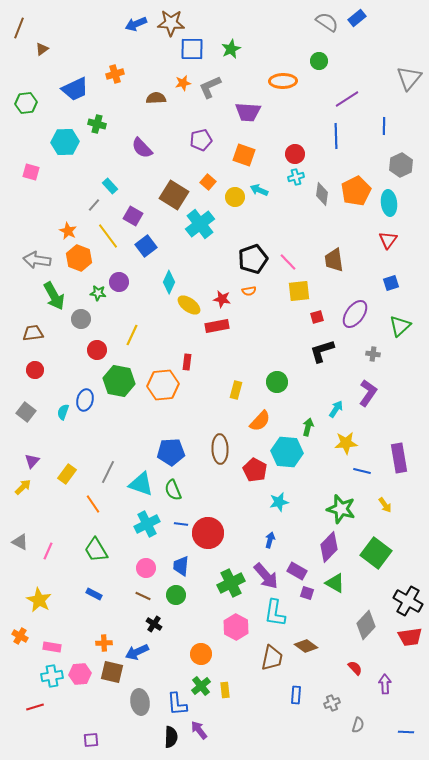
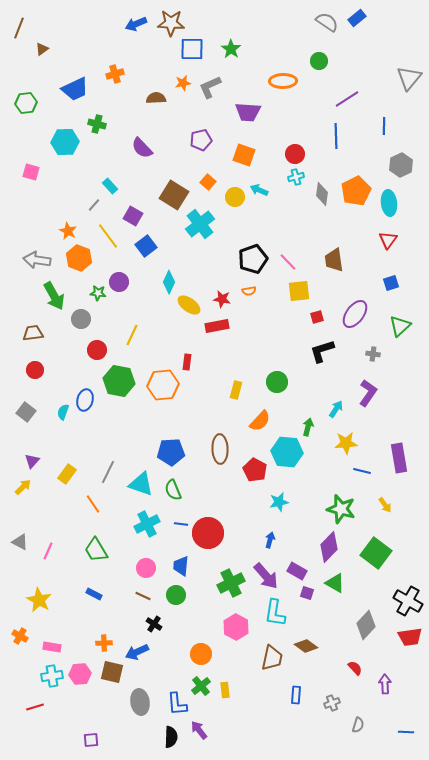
green star at (231, 49): rotated 12 degrees counterclockwise
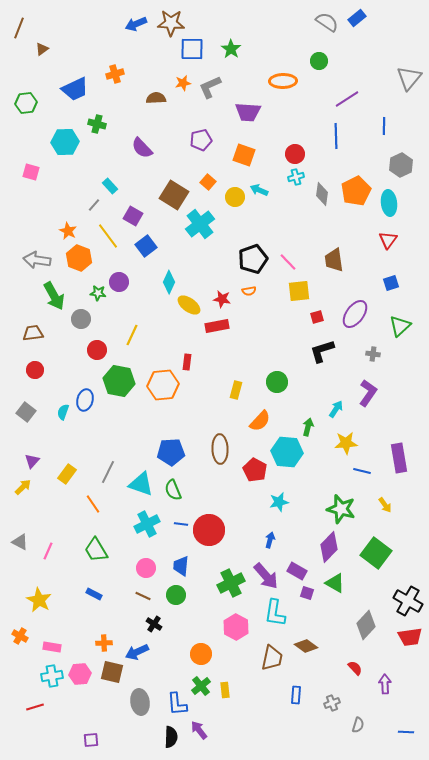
red circle at (208, 533): moved 1 px right, 3 px up
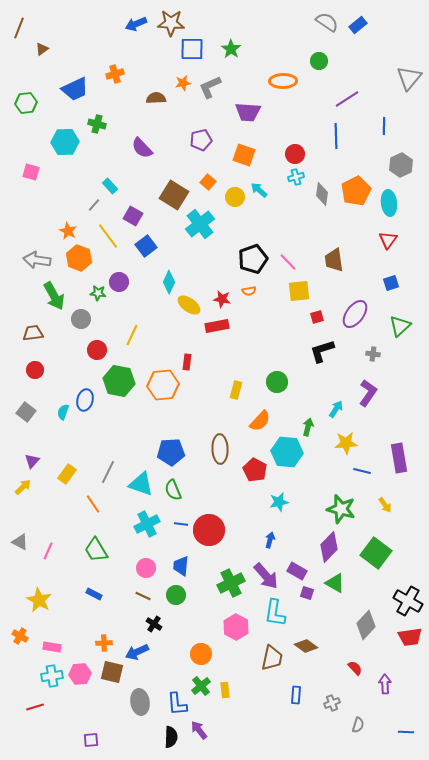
blue rectangle at (357, 18): moved 1 px right, 7 px down
cyan arrow at (259, 190): rotated 18 degrees clockwise
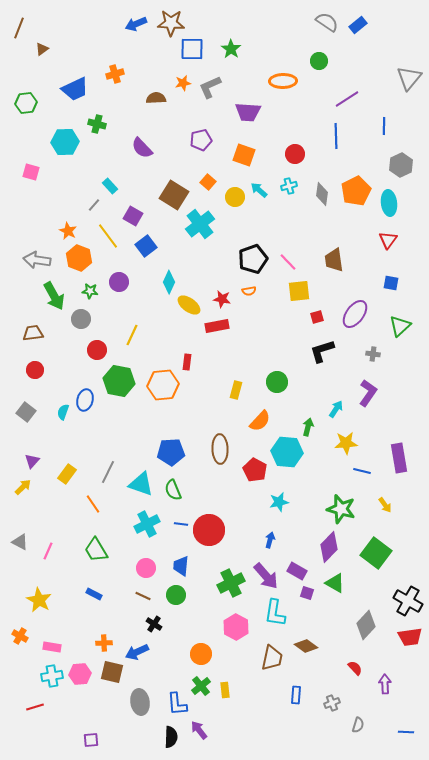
cyan cross at (296, 177): moved 7 px left, 9 px down
blue square at (391, 283): rotated 28 degrees clockwise
green star at (98, 293): moved 8 px left, 2 px up
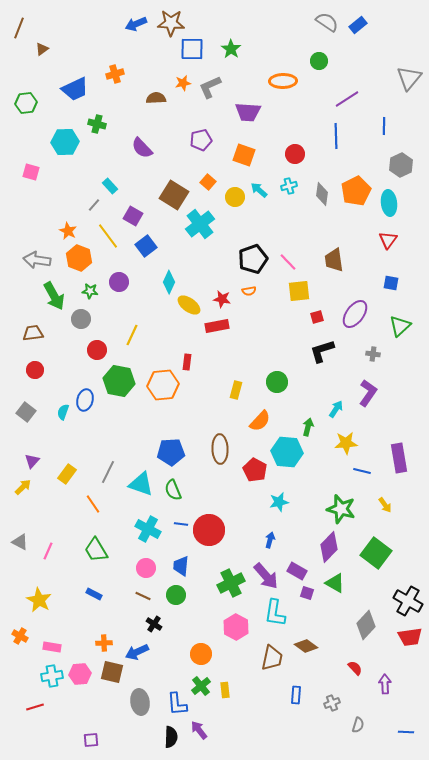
cyan cross at (147, 524): moved 1 px right, 5 px down; rotated 35 degrees counterclockwise
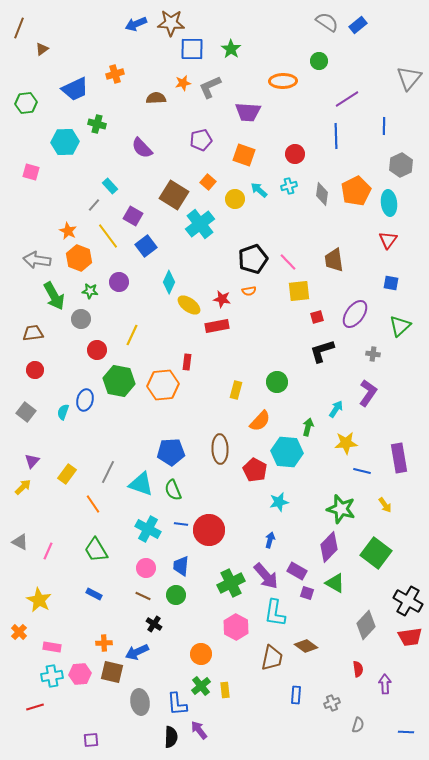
yellow circle at (235, 197): moved 2 px down
orange cross at (20, 636): moved 1 px left, 4 px up; rotated 14 degrees clockwise
red semicircle at (355, 668): moved 3 px right, 1 px down; rotated 35 degrees clockwise
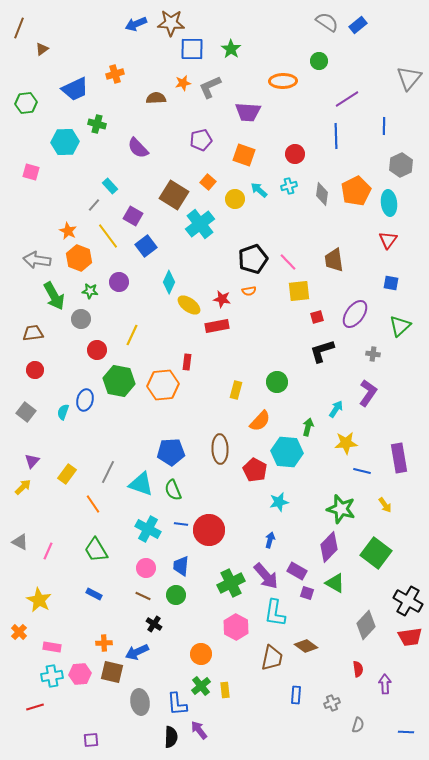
purple semicircle at (142, 148): moved 4 px left
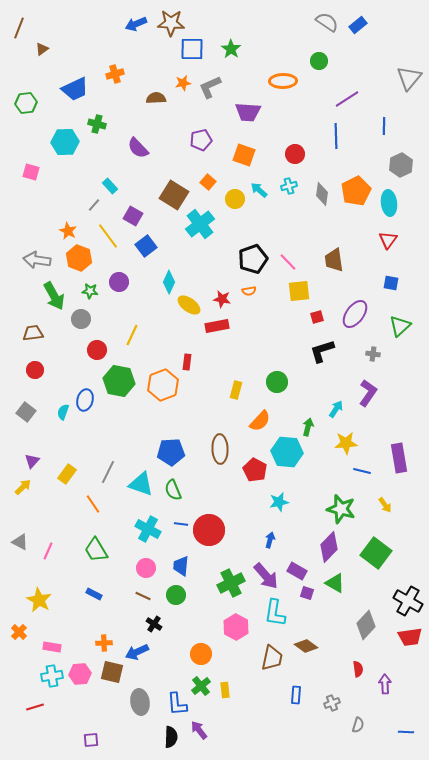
orange hexagon at (163, 385): rotated 16 degrees counterclockwise
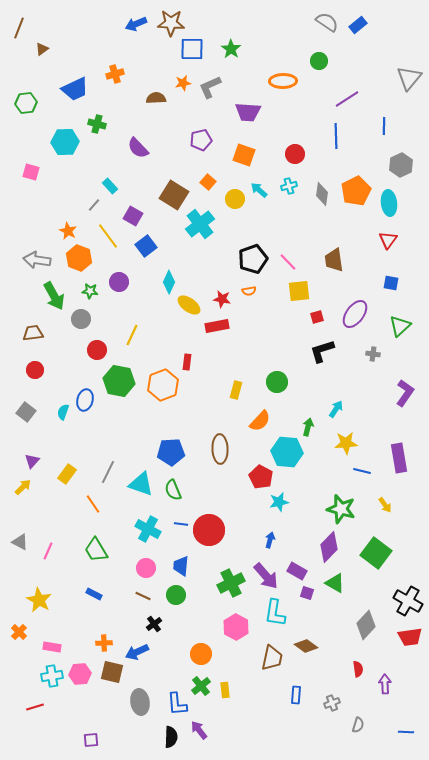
purple L-shape at (368, 393): moved 37 px right
red pentagon at (255, 470): moved 6 px right, 7 px down
black cross at (154, 624): rotated 21 degrees clockwise
